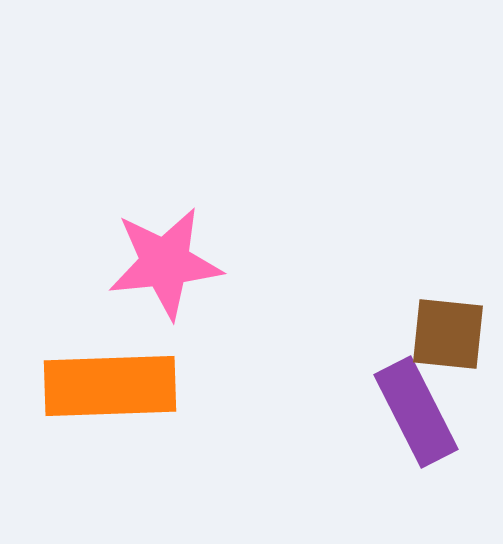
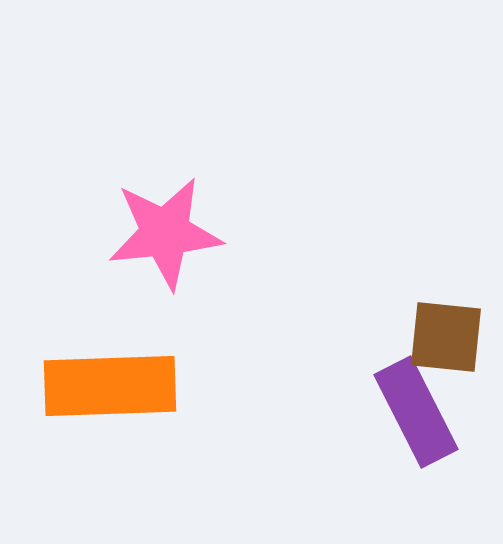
pink star: moved 30 px up
brown square: moved 2 px left, 3 px down
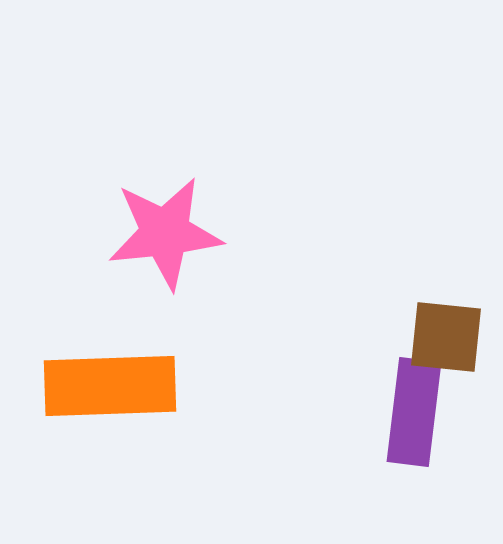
purple rectangle: moved 2 px left; rotated 34 degrees clockwise
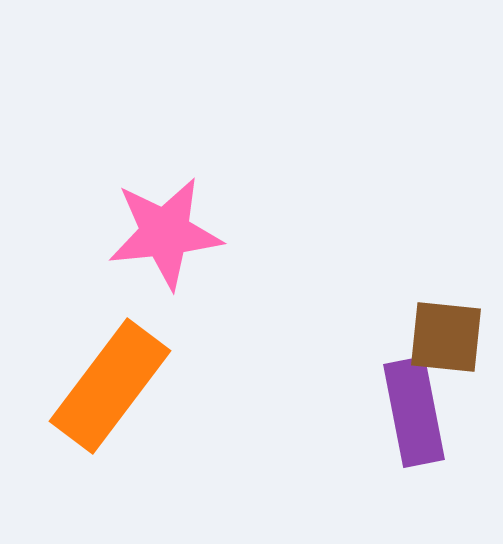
orange rectangle: rotated 51 degrees counterclockwise
purple rectangle: rotated 18 degrees counterclockwise
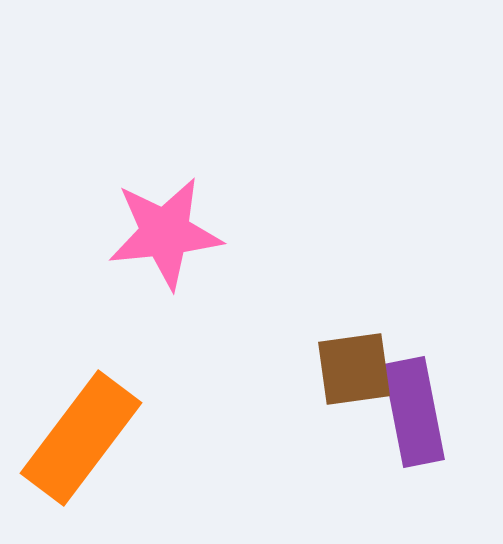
brown square: moved 92 px left, 32 px down; rotated 14 degrees counterclockwise
orange rectangle: moved 29 px left, 52 px down
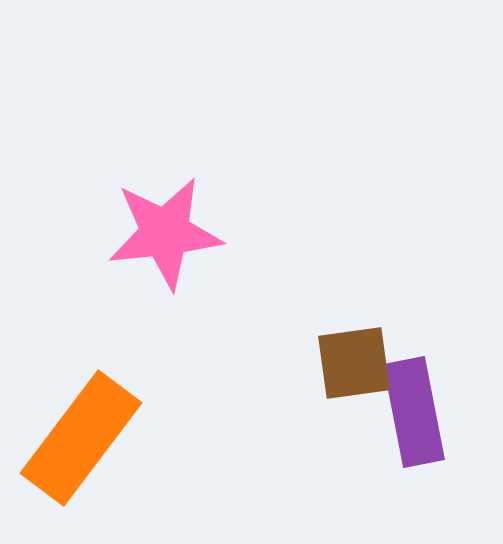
brown square: moved 6 px up
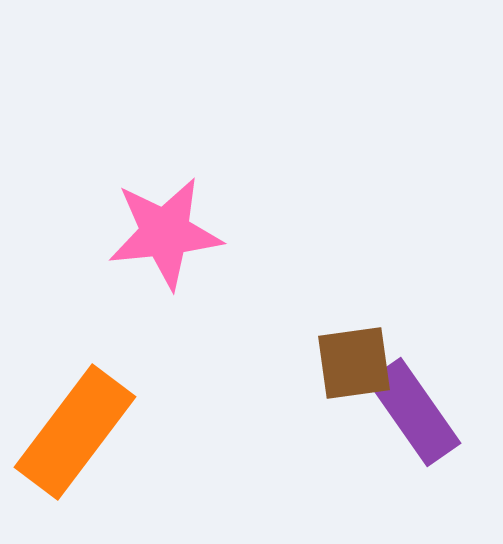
purple rectangle: rotated 24 degrees counterclockwise
orange rectangle: moved 6 px left, 6 px up
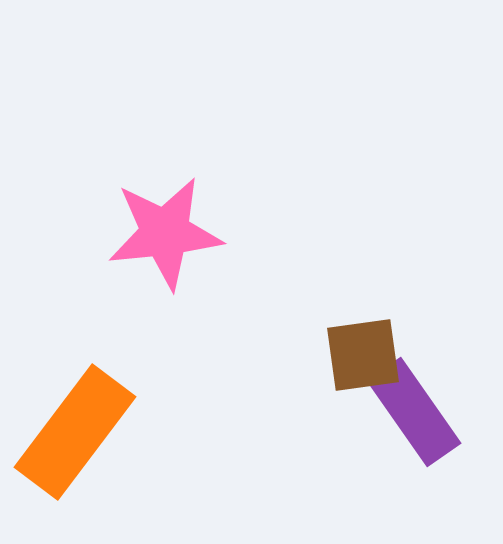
brown square: moved 9 px right, 8 px up
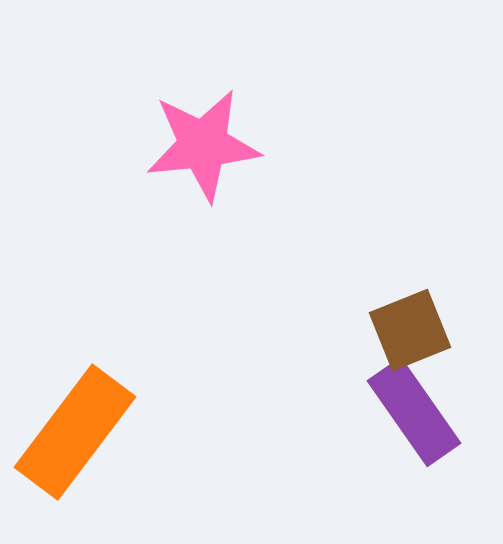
pink star: moved 38 px right, 88 px up
brown square: moved 47 px right, 25 px up; rotated 14 degrees counterclockwise
